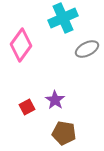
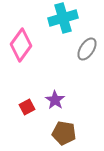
cyan cross: rotated 8 degrees clockwise
gray ellipse: rotated 30 degrees counterclockwise
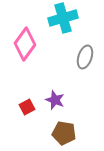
pink diamond: moved 4 px right, 1 px up
gray ellipse: moved 2 px left, 8 px down; rotated 15 degrees counterclockwise
purple star: rotated 12 degrees counterclockwise
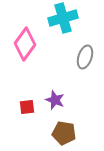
red square: rotated 21 degrees clockwise
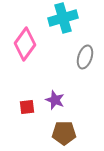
brown pentagon: rotated 10 degrees counterclockwise
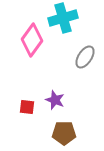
pink diamond: moved 7 px right, 4 px up
gray ellipse: rotated 15 degrees clockwise
red square: rotated 14 degrees clockwise
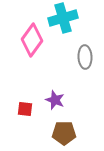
gray ellipse: rotated 35 degrees counterclockwise
red square: moved 2 px left, 2 px down
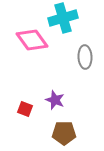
pink diamond: rotated 72 degrees counterclockwise
red square: rotated 14 degrees clockwise
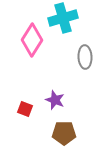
pink diamond: rotated 68 degrees clockwise
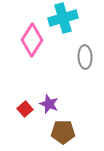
purple star: moved 6 px left, 4 px down
red square: rotated 28 degrees clockwise
brown pentagon: moved 1 px left, 1 px up
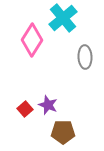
cyan cross: rotated 24 degrees counterclockwise
purple star: moved 1 px left, 1 px down
